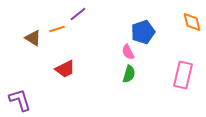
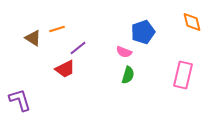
purple line: moved 34 px down
pink semicircle: moved 4 px left; rotated 42 degrees counterclockwise
green semicircle: moved 1 px left, 1 px down
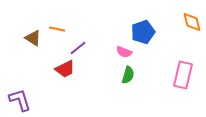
orange line: rotated 28 degrees clockwise
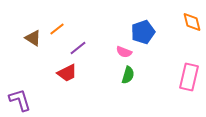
orange line: rotated 49 degrees counterclockwise
red trapezoid: moved 2 px right, 4 px down
pink rectangle: moved 6 px right, 2 px down
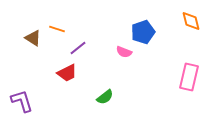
orange diamond: moved 1 px left, 1 px up
orange line: rotated 56 degrees clockwise
green semicircle: moved 23 px left, 22 px down; rotated 36 degrees clockwise
purple L-shape: moved 2 px right, 1 px down
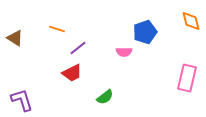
blue pentagon: moved 2 px right
brown triangle: moved 18 px left
pink semicircle: rotated 21 degrees counterclockwise
red trapezoid: moved 5 px right
pink rectangle: moved 2 px left, 1 px down
purple L-shape: moved 1 px up
